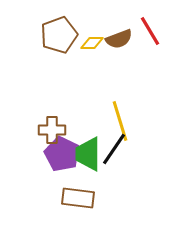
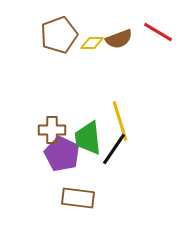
red line: moved 8 px right, 1 px down; rotated 28 degrees counterclockwise
green trapezoid: moved 16 px up; rotated 6 degrees counterclockwise
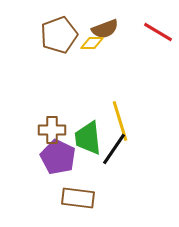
brown semicircle: moved 14 px left, 10 px up
purple pentagon: moved 4 px left, 3 px down
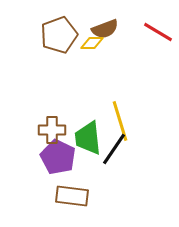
brown rectangle: moved 6 px left, 2 px up
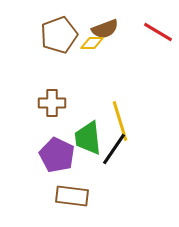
brown cross: moved 27 px up
purple pentagon: moved 1 px left, 2 px up
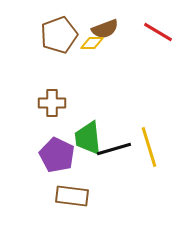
yellow line: moved 29 px right, 26 px down
black line: rotated 40 degrees clockwise
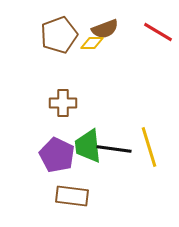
brown cross: moved 11 px right
green trapezoid: moved 8 px down
black line: rotated 24 degrees clockwise
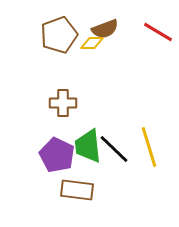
black line: rotated 36 degrees clockwise
brown rectangle: moved 5 px right, 6 px up
